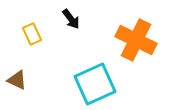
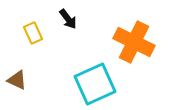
black arrow: moved 3 px left
yellow rectangle: moved 1 px right, 1 px up
orange cross: moved 2 px left, 2 px down
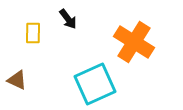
yellow rectangle: rotated 25 degrees clockwise
orange cross: rotated 6 degrees clockwise
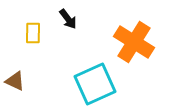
brown triangle: moved 2 px left, 1 px down
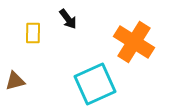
brown triangle: rotated 40 degrees counterclockwise
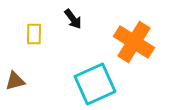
black arrow: moved 5 px right
yellow rectangle: moved 1 px right, 1 px down
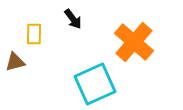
orange cross: rotated 9 degrees clockwise
brown triangle: moved 19 px up
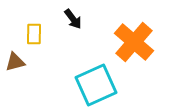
cyan square: moved 1 px right, 1 px down
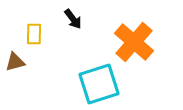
cyan square: moved 3 px right, 1 px up; rotated 6 degrees clockwise
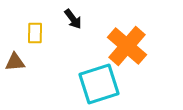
yellow rectangle: moved 1 px right, 1 px up
orange cross: moved 7 px left, 4 px down
brown triangle: rotated 10 degrees clockwise
